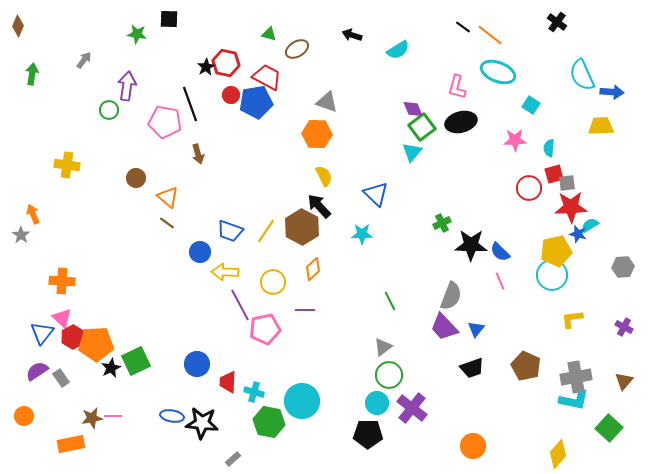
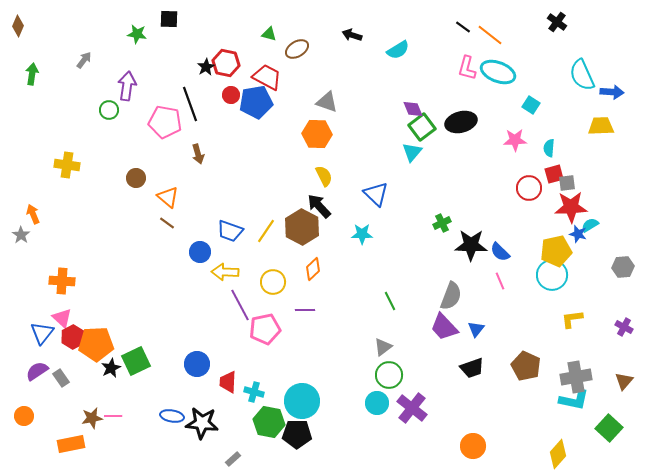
pink L-shape at (457, 87): moved 10 px right, 19 px up
black pentagon at (368, 434): moved 71 px left
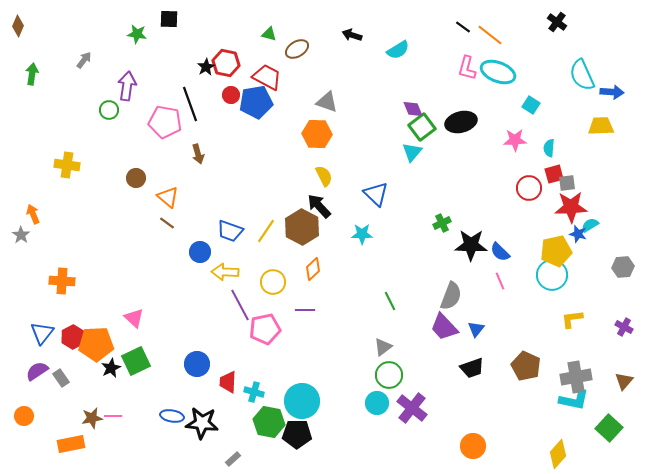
pink triangle at (62, 318): moved 72 px right
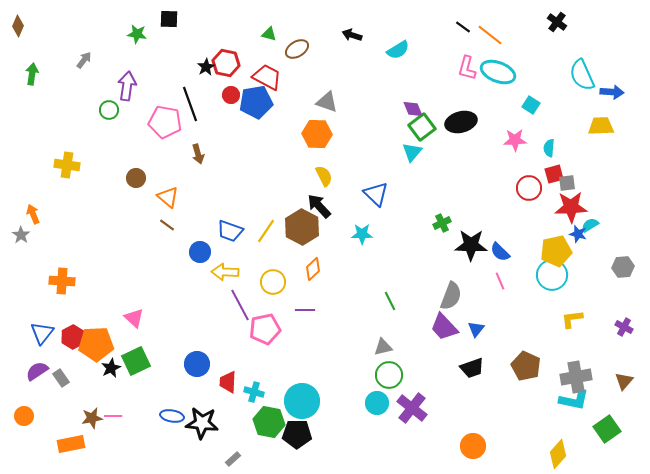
brown line at (167, 223): moved 2 px down
gray triangle at (383, 347): rotated 24 degrees clockwise
green square at (609, 428): moved 2 px left, 1 px down; rotated 12 degrees clockwise
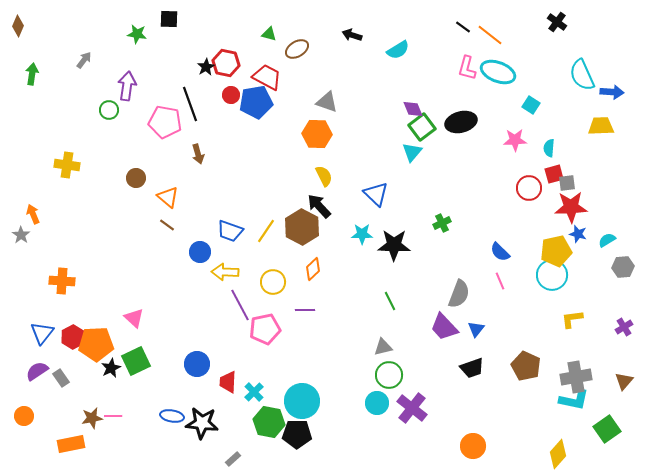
cyan semicircle at (590, 225): moved 17 px right, 15 px down
black star at (471, 245): moved 77 px left
gray semicircle at (451, 296): moved 8 px right, 2 px up
purple cross at (624, 327): rotated 30 degrees clockwise
cyan cross at (254, 392): rotated 30 degrees clockwise
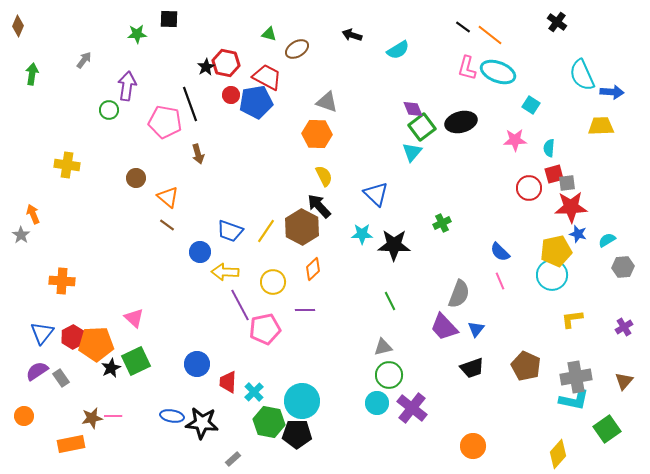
green star at (137, 34): rotated 12 degrees counterclockwise
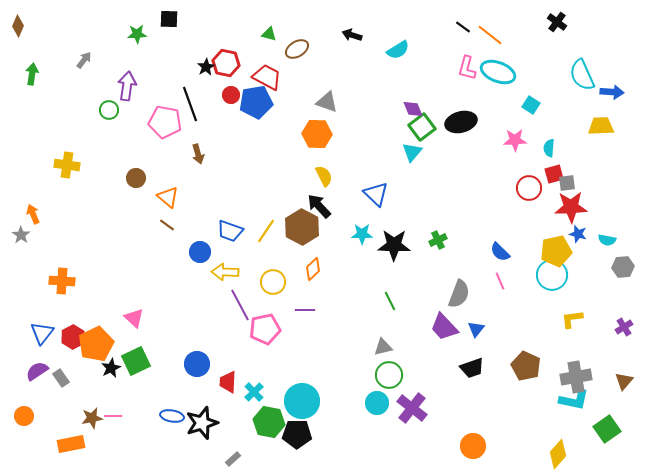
green cross at (442, 223): moved 4 px left, 17 px down
cyan semicircle at (607, 240): rotated 138 degrees counterclockwise
orange pentagon at (96, 344): rotated 24 degrees counterclockwise
black star at (202, 423): rotated 24 degrees counterclockwise
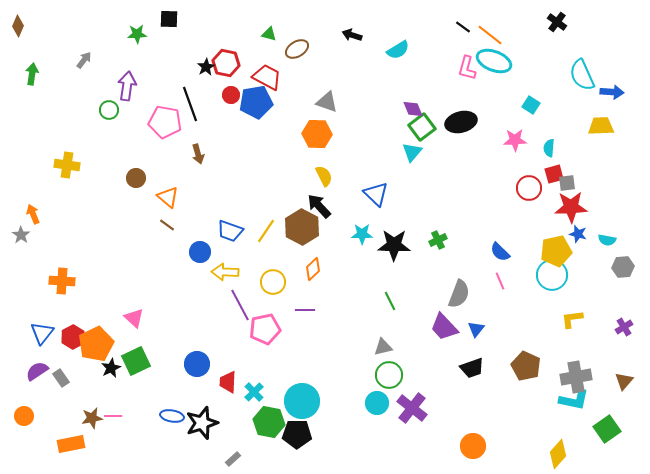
cyan ellipse at (498, 72): moved 4 px left, 11 px up
